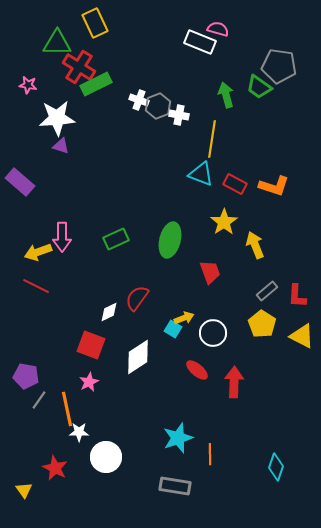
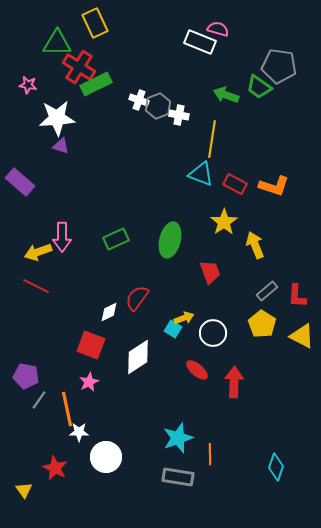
green arrow at (226, 95): rotated 55 degrees counterclockwise
gray rectangle at (175, 486): moved 3 px right, 9 px up
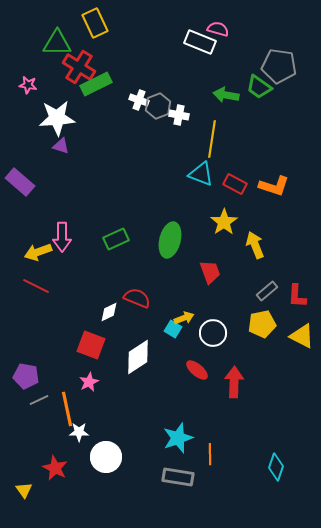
green arrow at (226, 95): rotated 10 degrees counterclockwise
red semicircle at (137, 298): rotated 76 degrees clockwise
yellow pentagon at (262, 324): rotated 28 degrees clockwise
gray line at (39, 400): rotated 30 degrees clockwise
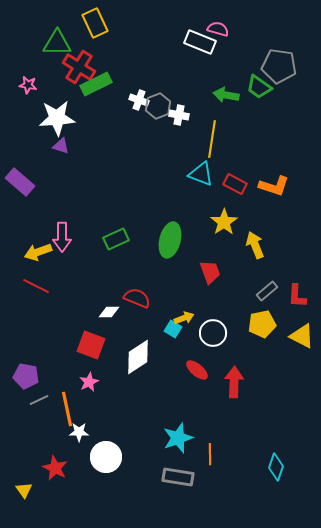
white diamond at (109, 312): rotated 25 degrees clockwise
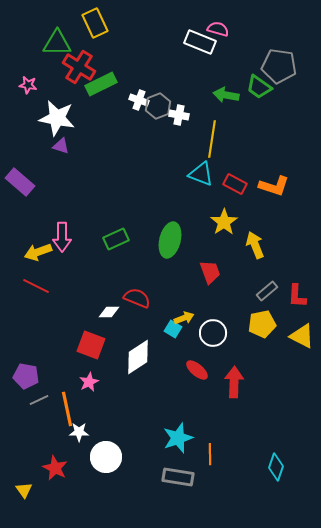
green rectangle at (96, 84): moved 5 px right
white star at (57, 118): rotated 15 degrees clockwise
